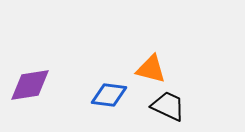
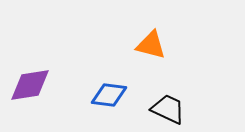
orange triangle: moved 24 px up
black trapezoid: moved 3 px down
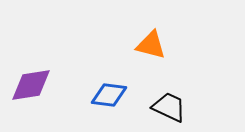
purple diamond: moved 1 px right
black trapezoid: moved 1 px right, 2 px up
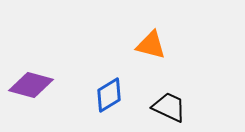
purple diamond: rotated 24 degrees clockwise
blue diamond: rotated 39 degrees counterclockwise
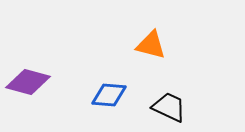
purple diamond: moved 3 px left, 3 px up
blue diamond: rotated 36 degrees clockwise
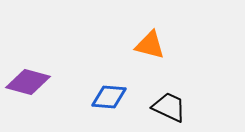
orange triangle: moved 1 px left
blue diamond: moved 2 px down
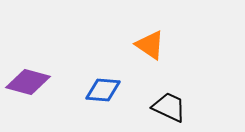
orange triangle: rotated 20 degrees clockwise
blue diamond: moved 6 px left, 7 px up
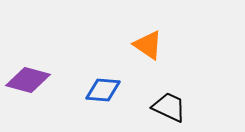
orange triangle: moved 2 px left
purple diamond: moved 2 px up
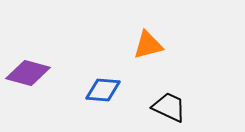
orange triangle: rotated 48 degrees counterclockwise
purple diamond: moved 7 px up
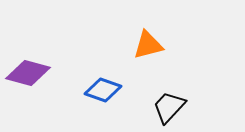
blue diamond: rotated 15 degrees clockwise
black trapezoid: rotated 72 degrees counterclockwise
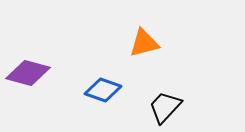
orange triangle: moved 4 px left, 2 px up
black trapezoid: moved 4 px left
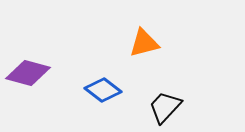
blue diamond: rotated 18 degrees clockwise
